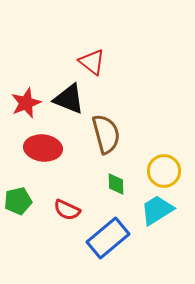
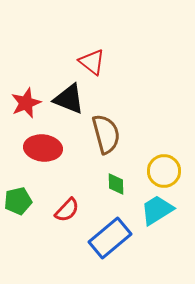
red semicircle: rotated 72 degrees counterclockwise
blue rectangle: moved 2 px right
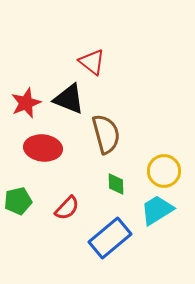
red semicircle: moved 2 px up
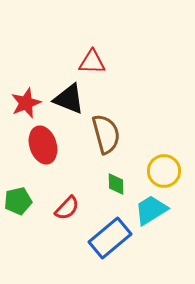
red triangle: rotated 36 degrees counterclockwise
red ellipse: moved 3 px up; rotated 66 degrees clockwise
cyan trapezoid: moved 6 px left
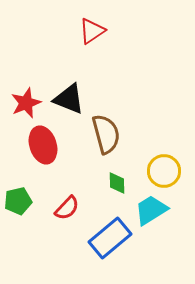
red triangle: moved 31 px up; rotated 36 degrees counterclockwise
green diamond: moved 1 px right, 1 px up
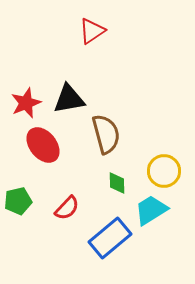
black triangle: rotated 32 degrees counterclockwise
red ellipse: rotated 21 degrees counterclockwise
